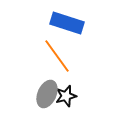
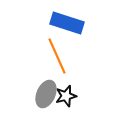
orange line: rotated 12 degrees clockwise
gray ellipse: moved 1 px left
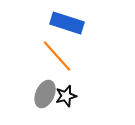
orange line: rotated 18 degrees counterclockwise
gray ellipse: moved 1 px left
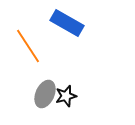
blue rectangle: rotated 12 degrees clockwise
orange line: moved 29 px left, 10 px up; rotated 9 degrees clockwise
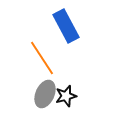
blue rectangle: moved 1 px left, 3 px down; rotated 32 degrees clockwise
orange line: moved 14 px right, 12 px down
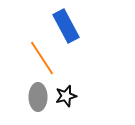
gray ellipse: moved 7 px left, 3 px down; rotated 24 degrees counterclockwise
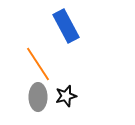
orange line: moved 4 px left, 6 px down
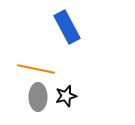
blue rectangle: moved 1 px right, 1 px down
orange line: moved 2 px left, 5 px down; rotated 45 degrees counterclockwise
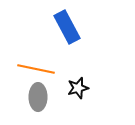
black star: moved 12 px right, 8 px up
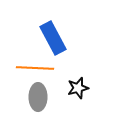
blue rectangle: moved 14 px left, 11 px down
orange line: moved 1 px left, 1 px up; rotated 9 degrees counterclockwise
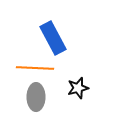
gray ellipse: moved 2 px left
